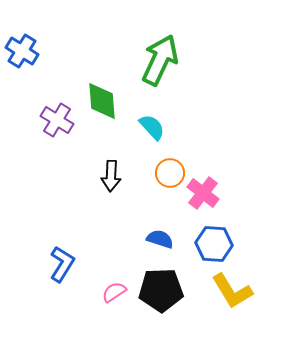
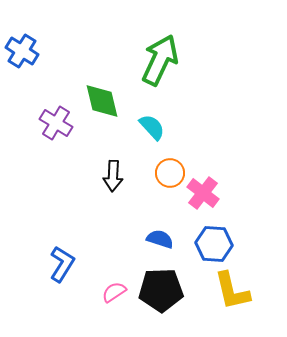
green diamond: rotated 9 degrees counterclockwise
purple cross: moved 1 px left, 3 px down
black arrow: moved 2 px right
yellow L-shape: rotated 18 degrees clockwise
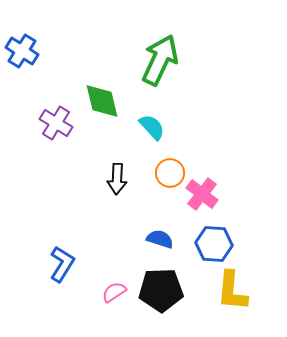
black arrow: moved 4 px right, 3 px down
pink cross: moved 1 px left, 1 px down
yellow L-shape: rotated 18 degrees clockwise
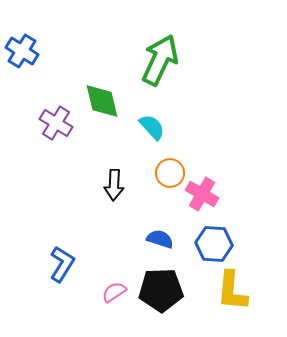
black arrow: moved 3 px left, 6 px down
pink cross: rotated 8 degrees counterclockwise
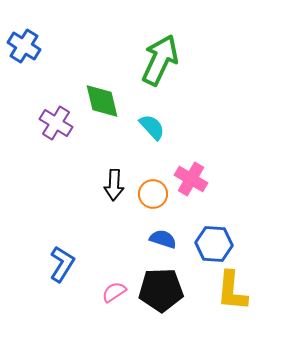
blue cross: moved 2 px right, 5 px up
orange circle: moved 17 px left, 21 px down
pink cross: moved 11 px left, 15 px up
blue semicircle: moved 3 px right
